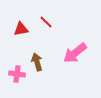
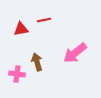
red line: moved 2 px left, 2 px up; rotated 56 degrees counterclockwise
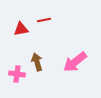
pink arrow: moved 9 px down
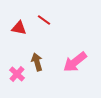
red line: rotated 48 degrees clockwise
red triangle: moved 2 px left, 1 px up; rotated 21 degrees clockwise
pink cross: rotated 35 degrees clockwise
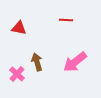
red line: moved 22 px right; rotated 32 degrees counterclockwise
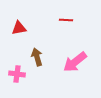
red triangle: rotated 21 degrees counterclockwise
brown arrow: moved 5 px up
pink cross: rotated 35 degrees counterclockwise
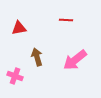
pink arrow: moved 2 px up
pink cross: moved 2 px left, 2 px down; rotated 14 degrees clockwise
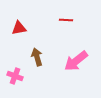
pink arrow: moved 1 px right, 1 px down
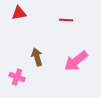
red triangle: moved 15 px up
pink cross: moved 2 px right, 1 px down
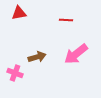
brown arrow: rotated 90 degrees clockwise
pink arrow: moved 7 px up
pink cross: moved 2 px left, 4 px up
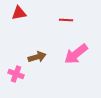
pink cross: moved 1 px right, 1 px down
